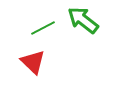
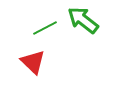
green line: moved 2 px right
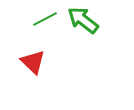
green line: moved 9 px up
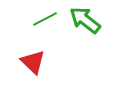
green arrow: moved 2 px right
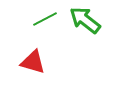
red triangle: rotated 28 degrees counterclockwise
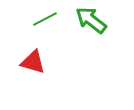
green arrow: moved 6 px right
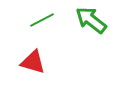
green line: moved 3 px left, 1 px down
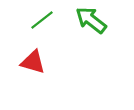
green line: rotated 10 degrees counterclockwise
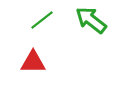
red triangle: rotated 16 degrees counterclockwise
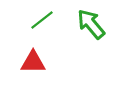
green arrow: moved 4 px down; rotated 12 degrees clockwise
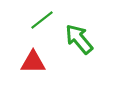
green arrow: moved 12 px left, 15 px down
